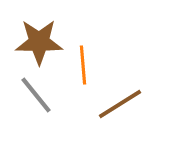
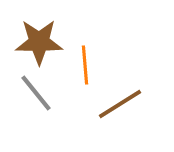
orange line: moved 2 px right
gray line: moved 2 px up
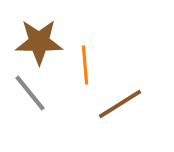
gray line: moved 6 px left
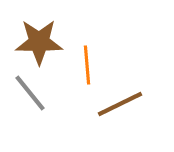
orange line: moved 2 px right
brown line: rotated 6 degrees clockwise
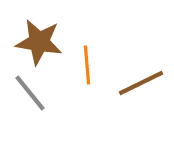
brown star: rotated 9 degrees clockwise
brown line: moved 21 px right, 21 px up
